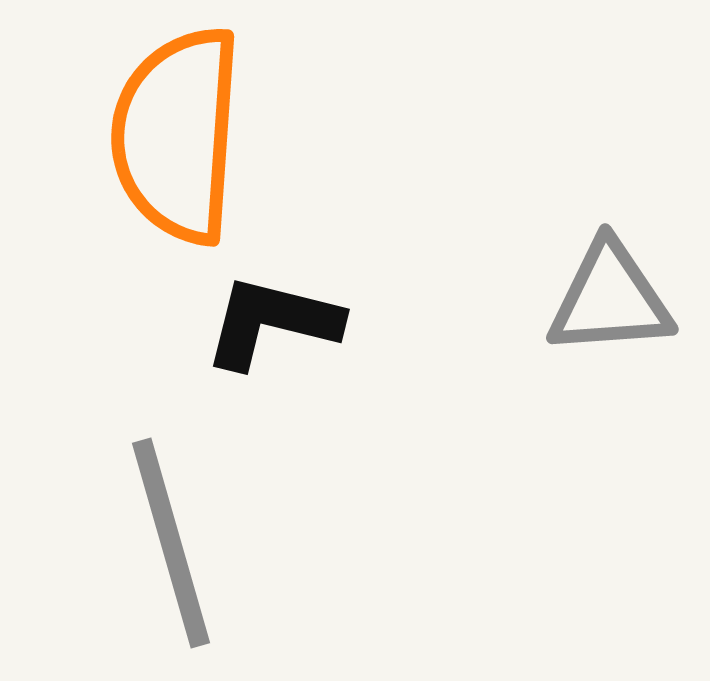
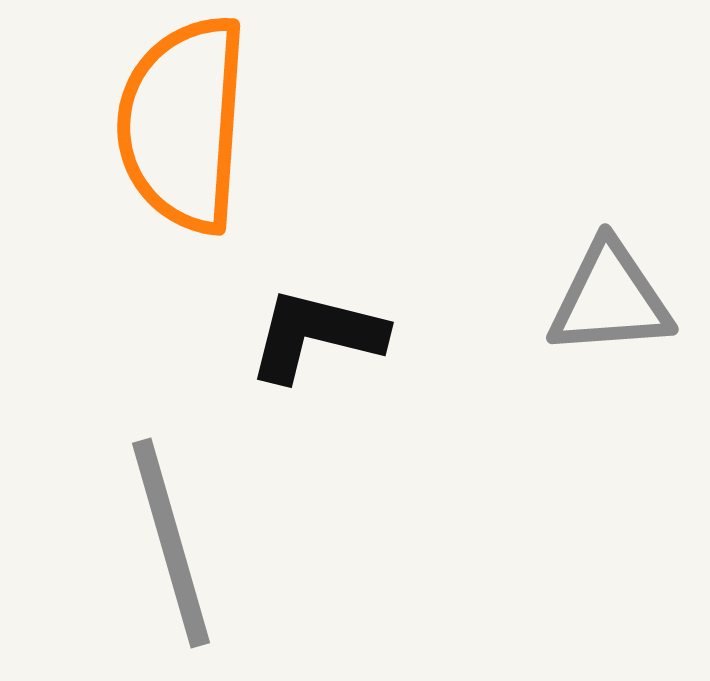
orange semicircle: moved 6 px right, 11 px up
black L-shape: moved 44 px right, 13 px down
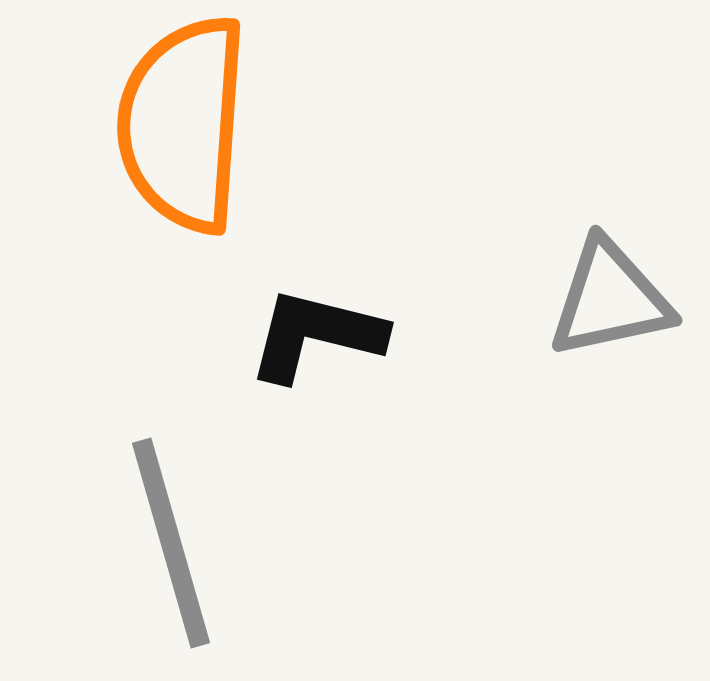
gray triangle: rotated 8 degrees counterclockwise
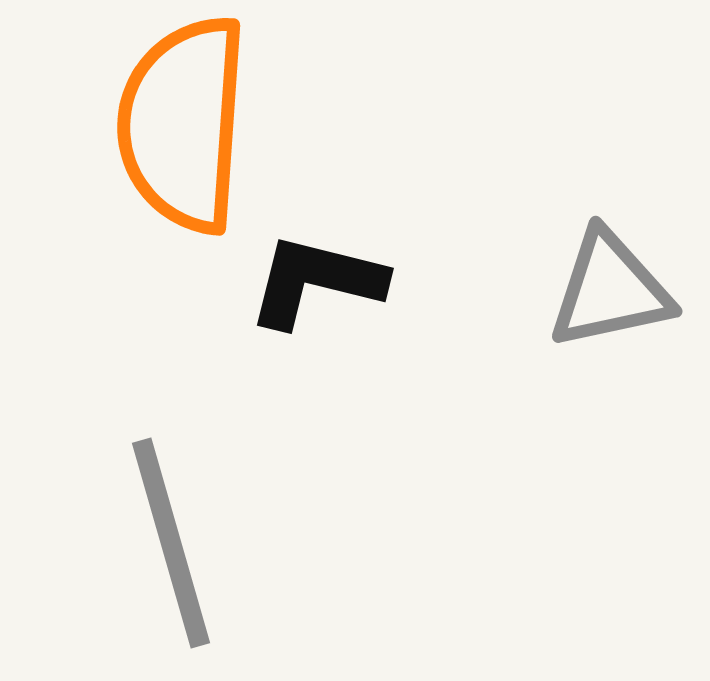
gray triangle: moved 9 px up
black L-shape: moved 54 px up
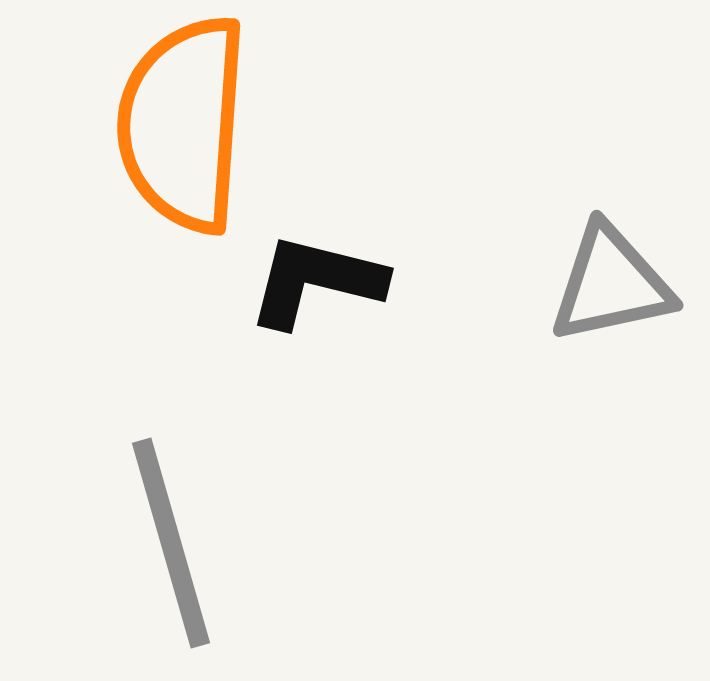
gray triangle: moved 1 px right, 6 px up
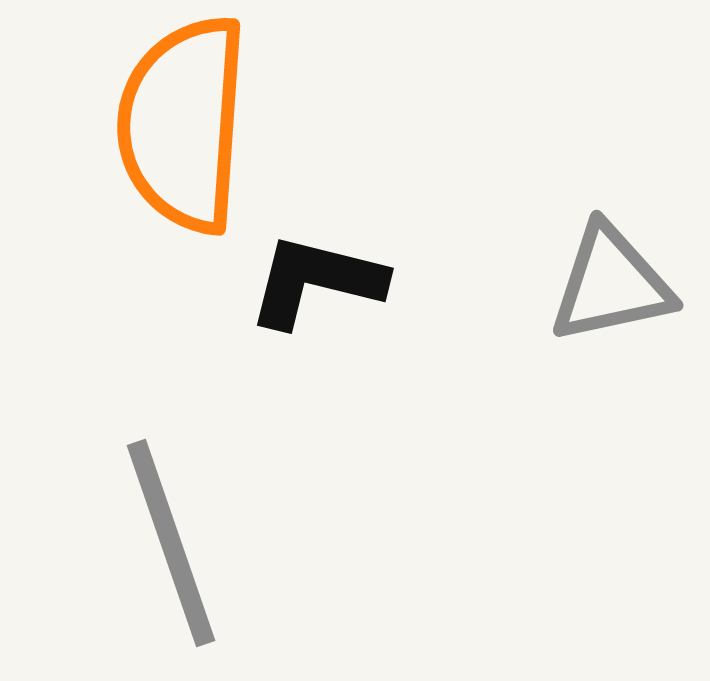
gray line: rotated 3 degrees counterclockwise
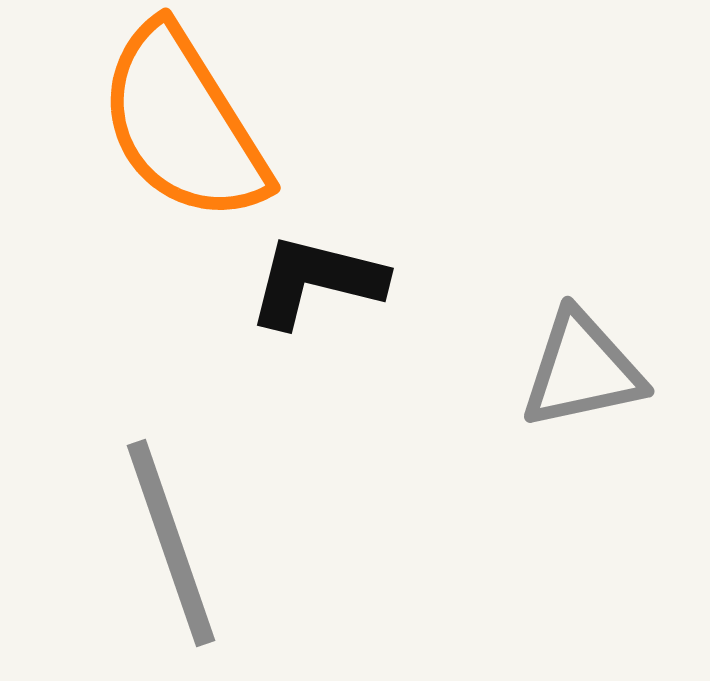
orange semicircle: rotated 36 degrees counterclockwise
gray triangle: moved 29 px left, 86 px down
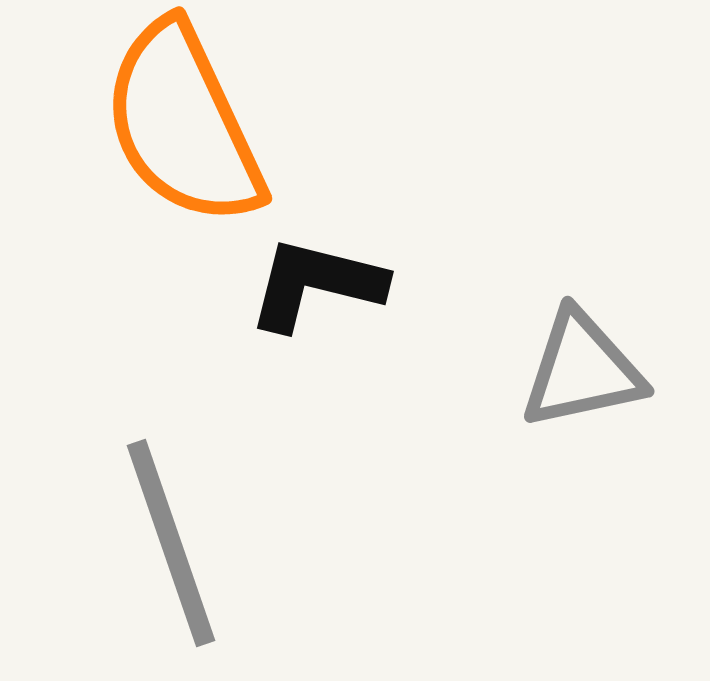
orange semicircle: rotated 7 degrees clockwise
black L-shape: moved 3 px down
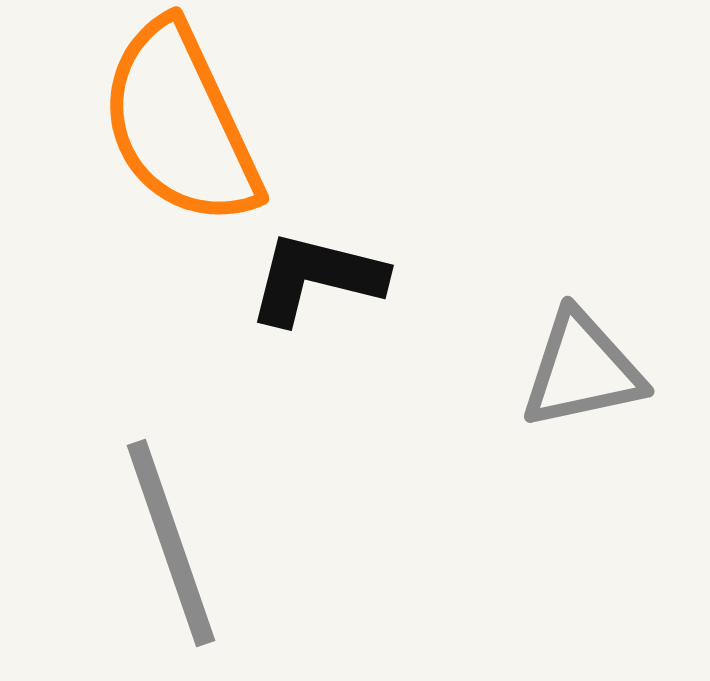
orange semicircle: moved 3 px left
black L-shape: moved 6 px up
